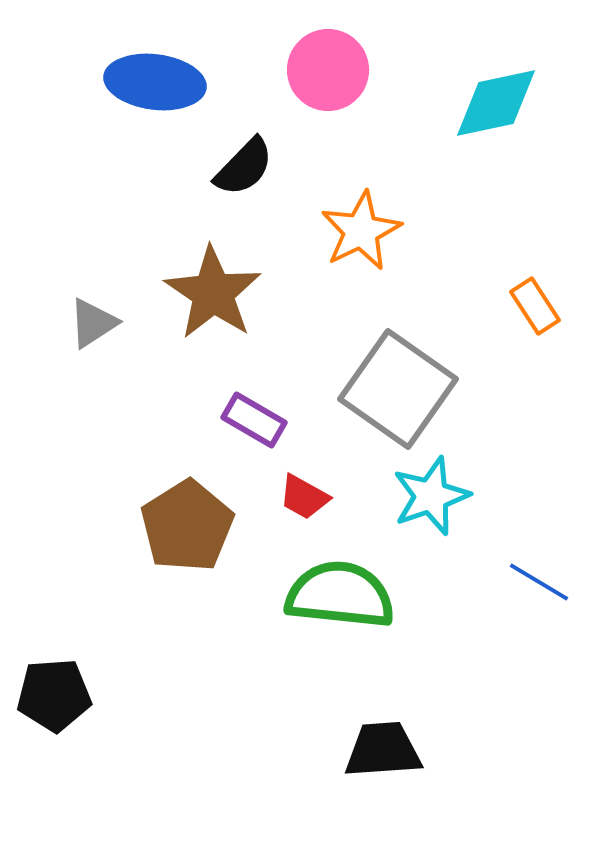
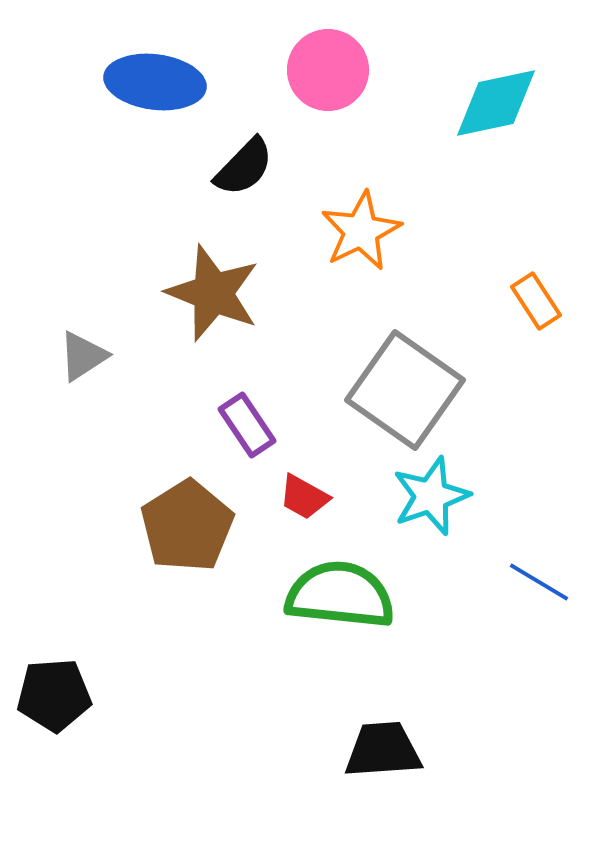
brown star: rotated 12 degrees counterclockwise
orange rectangle: moved 1 px right, 5 px up
gray triangle: moved 10 px left, 33 px down
gray square: moved 7 px right, 1 px down
purple rectangle: moved 7 px left, 5 px down; rotated 26 degrees clockwise
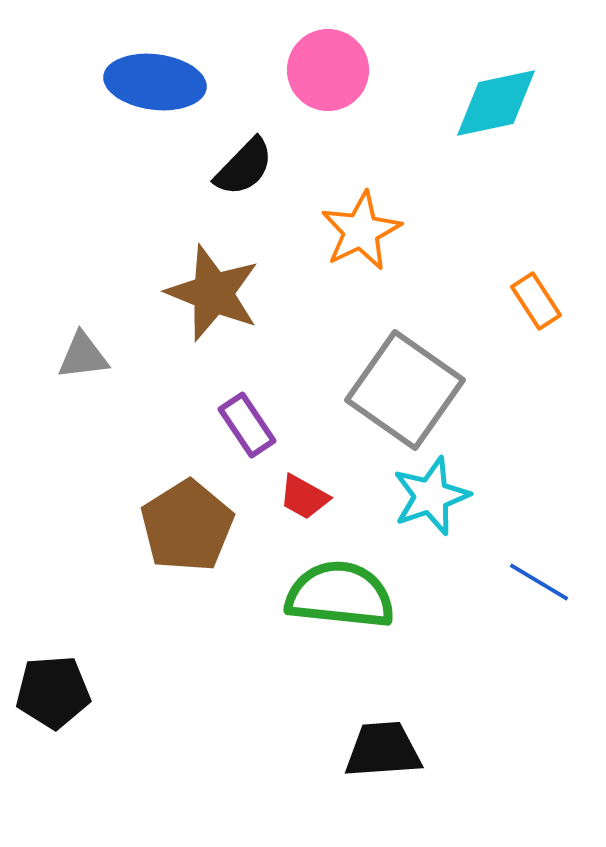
gray triangle: rotated 26 degrees clockwise
black pentagon: moved 1 px left, 3 px up
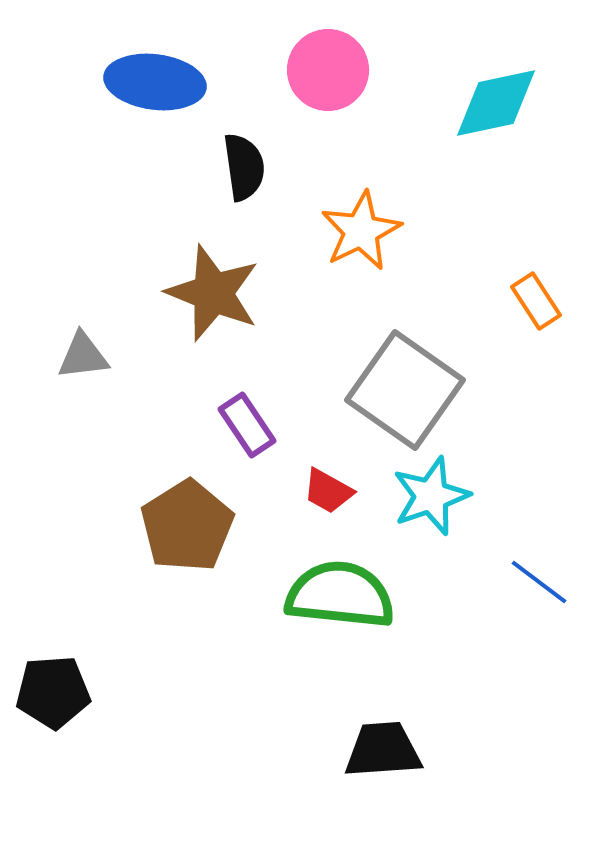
black semicircle: rotated 52 degrees counterclockwise
red trapezoid: moved 24 px right, 6 px up
blue line: rotated 6 degrees clockwise
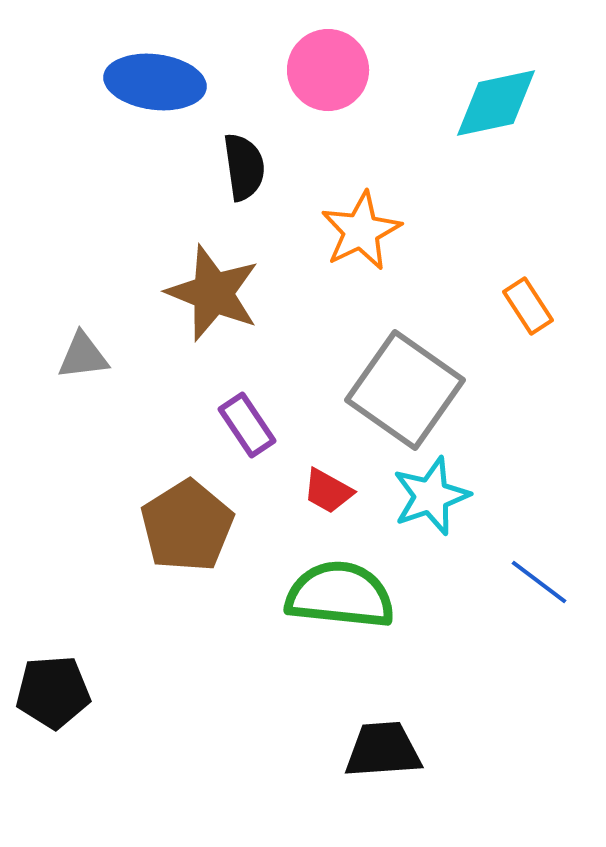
orange rectangle: moved 8 px left, 5 px down
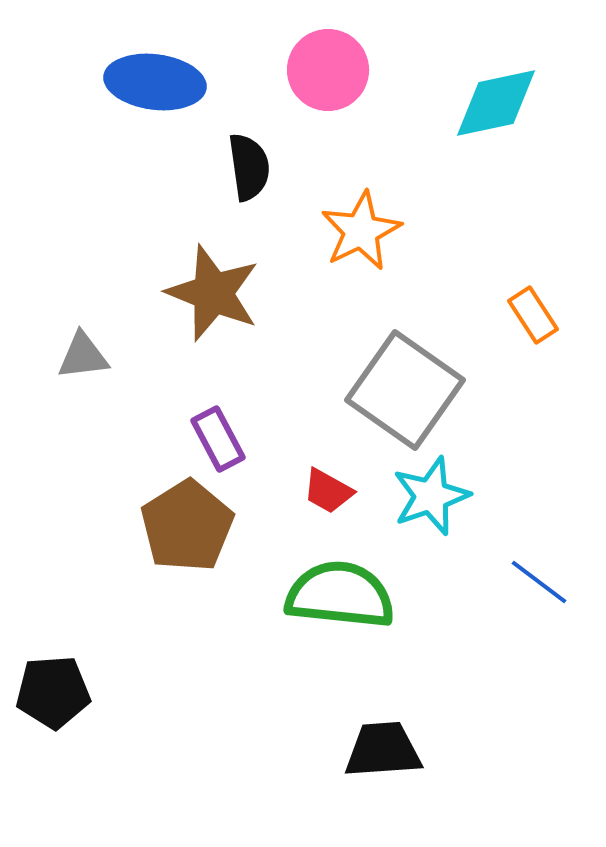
black semicircle: moved 5 px right
orange rectangle: moved 5 px right, 9 px down
purple rectangle: moved 29 px left, 14 px down; rotated 6 degrees clockwise
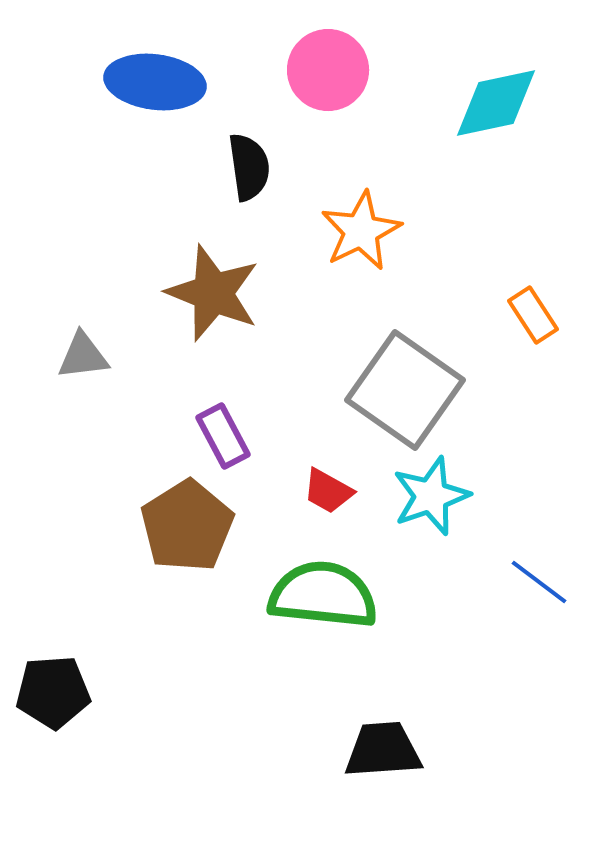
purple rectangle: moved 5 px right, 3 px up
green semicircle: moved 17 px left
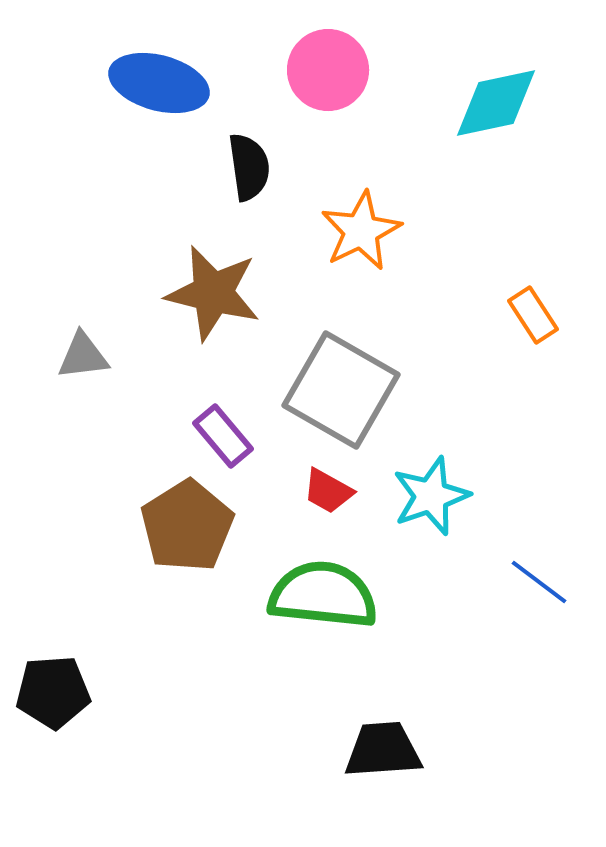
blue ellipse: moved 4 px right, 1 px down; rotated 8 degrees clockwise
brown star: rotated 8 degrees counterclockwise
gray square: moved 64 px left; rotated 5 degrees counterclockwise
purple rectangle: rotated 12 degrees counterclockwise
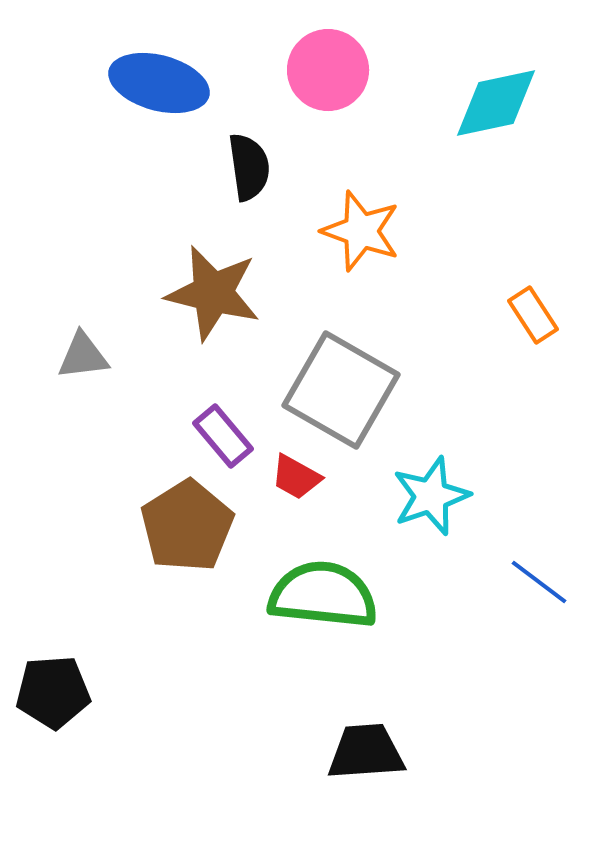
orange star: rotated 26 degrees counterclockwise
red trapezoid: moved 32 px left, 14 px up
black trapezoid: moved 17 px left, 2 px down
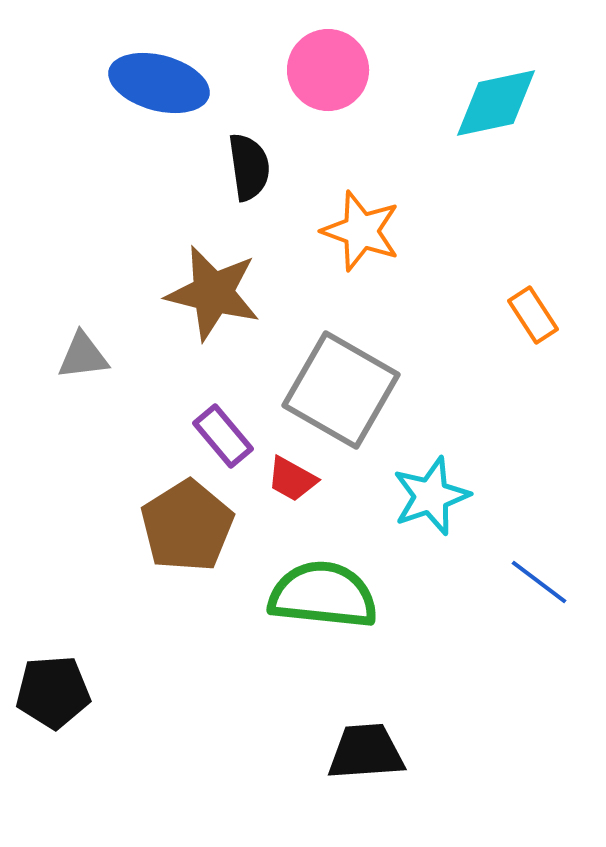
red trapezoid: moved 4 px left, 2 px down
